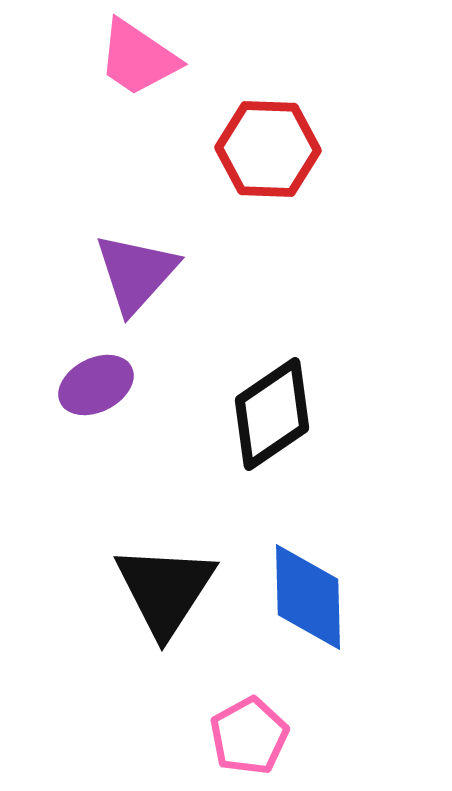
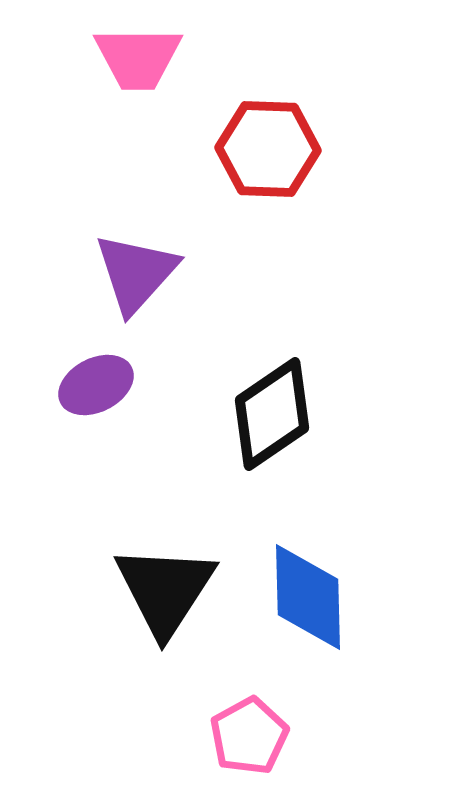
pink trapezoid: rotated 34 degrees counterclockwise
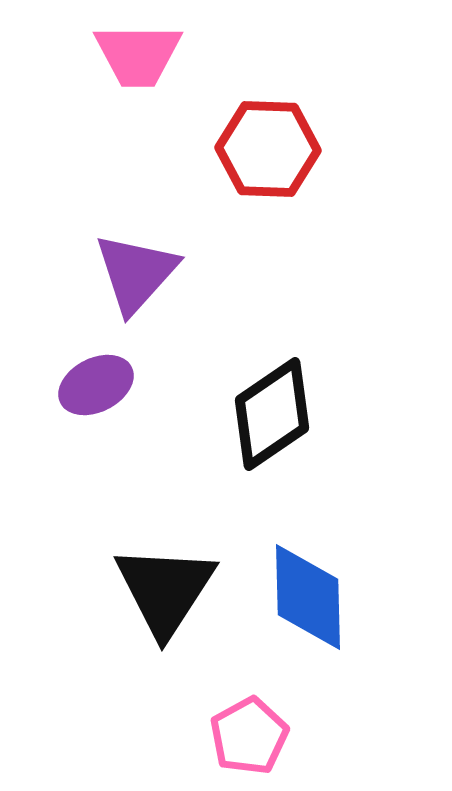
pink trapezoid: moved 3 px up
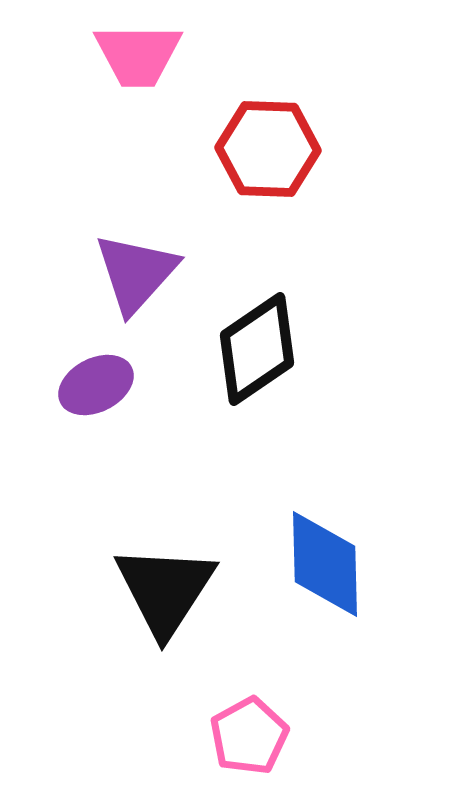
black diamond: moved 15 px left, 65 px up
blue diamond: moved 17 px right, 33 px up
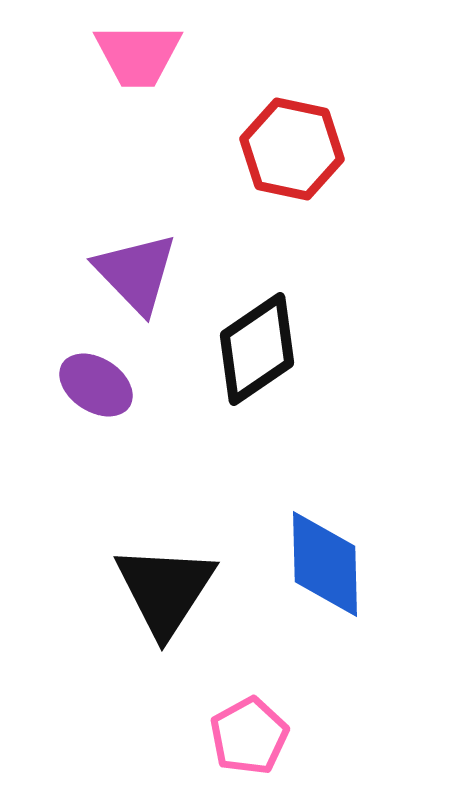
red hexagon: moved 24 px right; rotated 10 degrees clockwise
purple triangle: rotated 26 degrees counterclockwise
purple ellipse: rotated 60 degrees clockwise
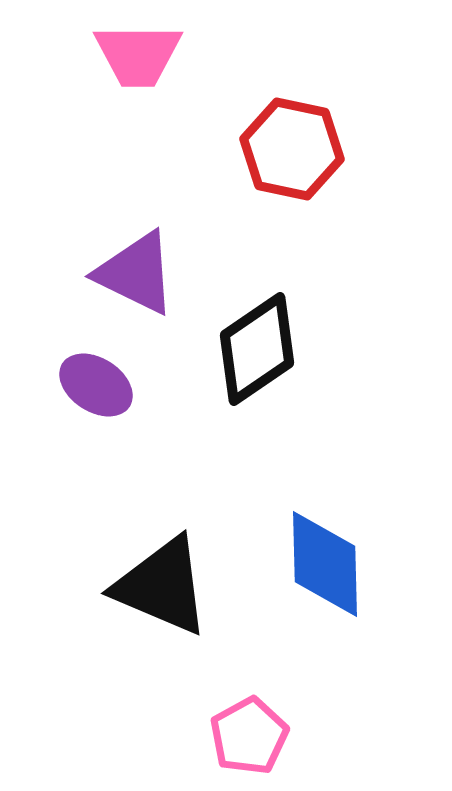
purple triangle: rotated 20 degrees counterclockwise
black triangle: moved 3 px left, 4 px up; rotated 40 degrees counterclockwise
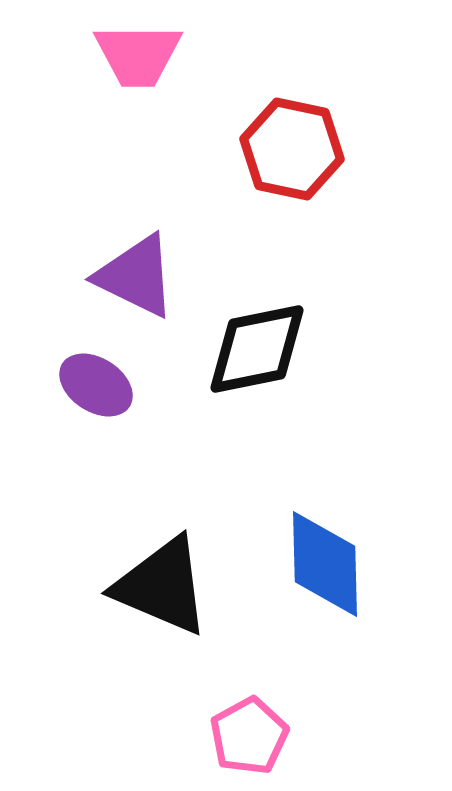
purple triangle: moved 3 px down
black diamond: rotated 23 degrees clockwise
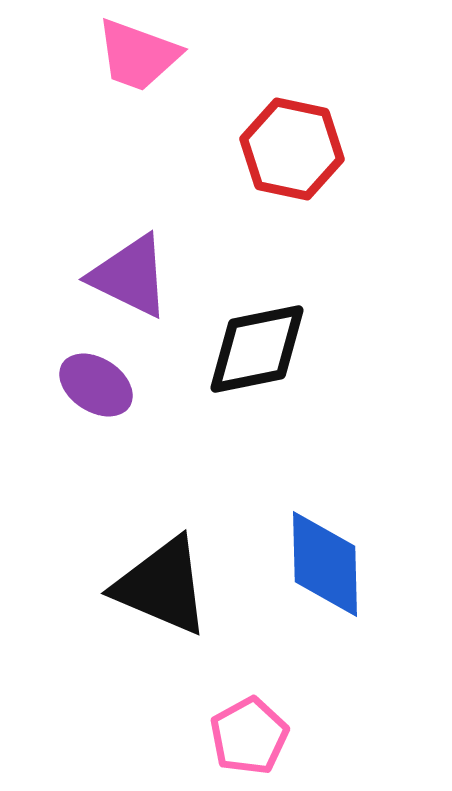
pink trapezoid: rotated 20 degrees clockwise
purple triangle: moved 6 px left
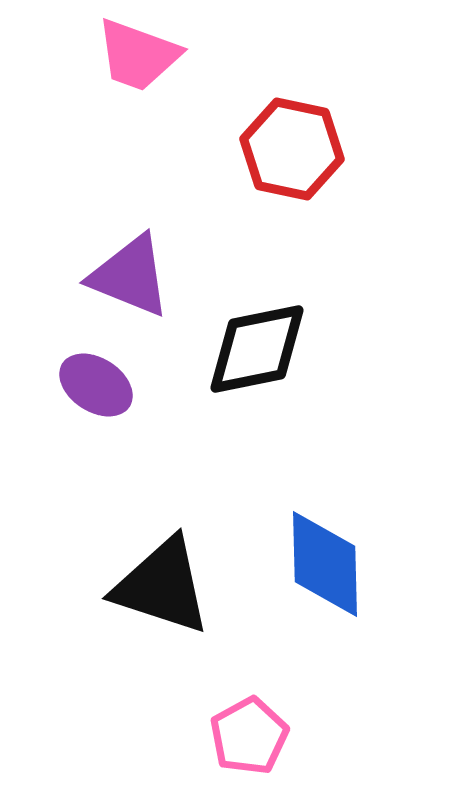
purple triangle: rotated 4 degrees counterclockwise
black triangle: rotated 5 degrees counterclockwise
